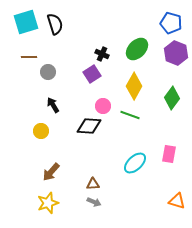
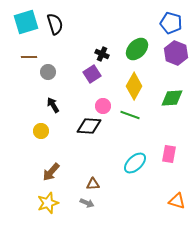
green diamond: rotated 50 degrees clockwise
gray arrow: moved 7 px left, 1 px down
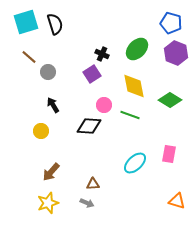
brown line: rotated 42 degrees clockwise
yellow diamond: rotated 40 degrees counterclockwise
green diamond: moved 2 px left, 2 px down; rotated 35 degrees clockwise
pink circle: moved 1 px right, 1 px up
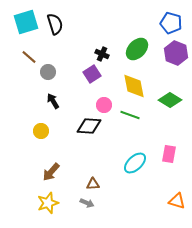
black arrow: moved 4 px up
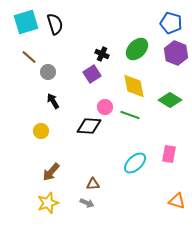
pink circle: moved 1 px right, 2 px down
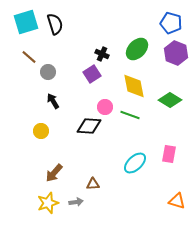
brown arrow: moved 3 px right, 1 px down
gray arrow: moved 11 px left, 1 px up; rotated 32 degrees counterclockwise
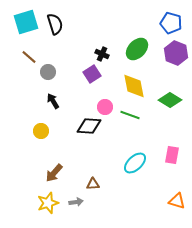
pink rectangle: moved 3 px right, 1 px down
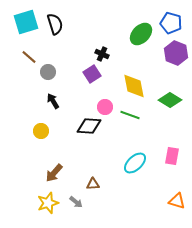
green ellipse: moved 4 px right, 15 px up
pink rectangle: moved 1 px down
gray arrow: rotated 48 degrees clockwise
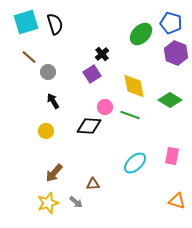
black cross: rotated 24 degrees clockwise
yellow circle: moved 5 px right
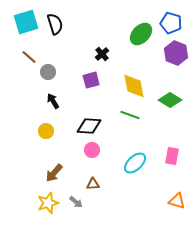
purple square: moved 1 px left, 6 px down; rotated 18 degrees clockwise
pink circle: moved 13 px left, 43 px down
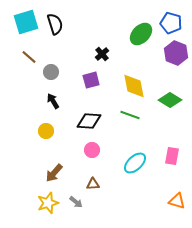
gray circle: moved 3 px right
black diamond: moved 5 px up
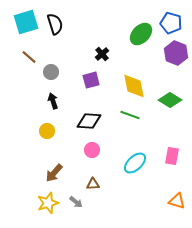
black arrow: rotated 14 degrees clockwise
yellow circle: moved 1 px right
